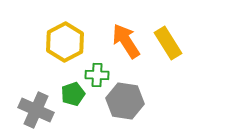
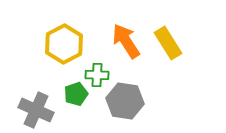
yellow hexagon: moved 1 px left, 2 px down
green pentagon: moved 3 px right
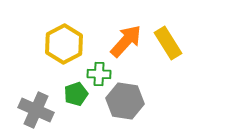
orange arrow: rotated 75 degrees clockwise
green cross: moved 2 px right, 1 px up
